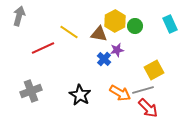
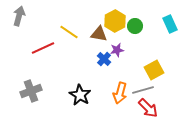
orange arrow: rotated 75 degrees clockwise
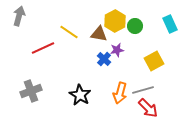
yellow square: moved 9 px up
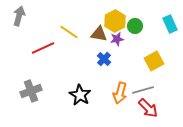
purple star: moved 11 px up
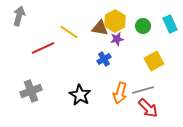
green circle: moved 8 px right
brown triangle: moved 1 px right, 6 px up
blue cross: rotated 16 degrees clockwise
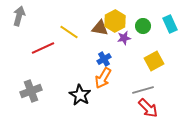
purple star: moved 7 px right, 1 px up
orange arrow: moved 17 px left, 15 px up; rotated 15 degrees clockwise
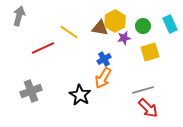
yellow square: moved 4 px left, 9 px up; rotated 12 degrees clockwise
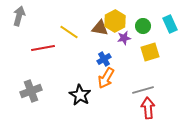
red line: rotated 15 degrees clockwise
orange arrow: moved 3 px right
red arrow: rotated 140 degrees counterclockwise
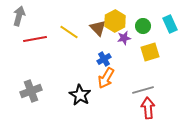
brown triangle: moved 2 px left; rotated 36 degrees clockwise
red line: moved 8 px left, 9 px up
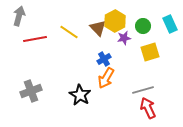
red arrow: rotated 20 degrees counterclockwise
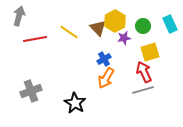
black star: moved 5 px left, 8 px down
red arrow: moved 4 px left, 36 px up
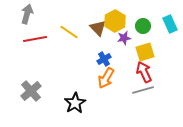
gray arrow: moved 8 px right, 2 px up
yellow square: moved 5 px left
gray cross: rotated 20 degrees counterclockwise
black star: rotated 10 degrees clockwise
